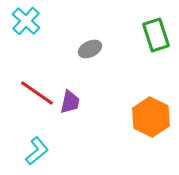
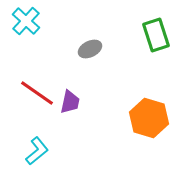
orange hexagon: moved 2 px left, 1 px down; rotated 9 degrees counterclockwise
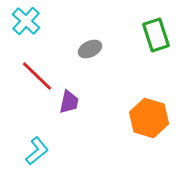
red line: moved 17 px up; rotated 9 degrees clockwise
purple trapezoid: moved 1 px left
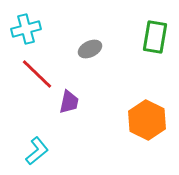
cyan cross: moved 8 px down; rotated 32 degrees clockwise
green rectangle: moved 1 px left, 2 px down; rotated 28 degrees clockwise
red line: moved 2 px up
orange hexagon: moved 2 px left, 2 px down; rotated 9 degrees clockwise
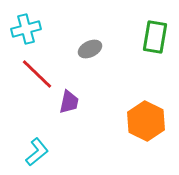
orange hexagon: moved 1 px left, 1 px down
cyan L-shape: moved 1 px down
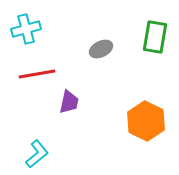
gray ellipse: moved 11 px right
red line: rotated 54 degrees counterclockwise
cyan L-shape: moved 2 px down
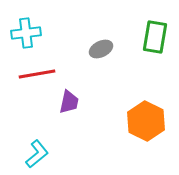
cyan cross: moved 4 px down; rotated 8 degrees clockwise
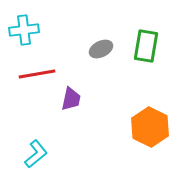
cyan cross: moved 2 px left, 3 px up
green rectangle: moved 9 px left, 9 px down
purple trapezoid: moved 2 px right, 3 px up
orange hexagon: moved 4 px right, 6 px down
cyan L-shape: moved 1 px left
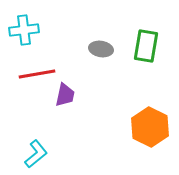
gray ellipse: rotated 35 degrees clockwise
purple trapezoid: moved 6 px left, 4 px up
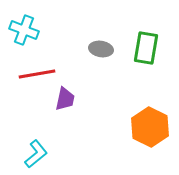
cyan cross: rotated 28 degrees clockwise
green rectangle: moved 2 px down
purple trapezoid: moved 4 px down
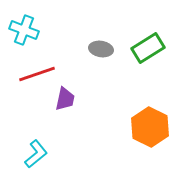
green rectangle: moved 2 px right; rotated 48 degrees clockwise
red line: rotated 9 degrees counterclockwise
